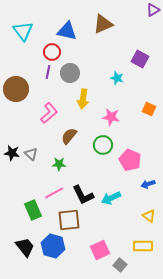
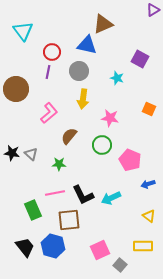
blue triangle: moved 20 px right, 14 px down
gray circle: moved 9 px right, 2 px up
pink star: moved 1 px left, 1 px down
green circle: moved 1 px left
pink line: moved 1 px right; rotated 18 degrees clockwise
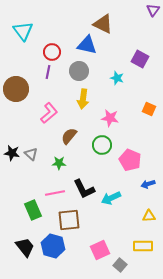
purple triangle: rotated 24 degrees counterclockwise
brown triangle: rotated 50 degrees clockwise
green star: moved 1 px up
black L-shape: moved 1 px right, 6 px up
yellow triangle: rotated 40 degrees counterclockwise
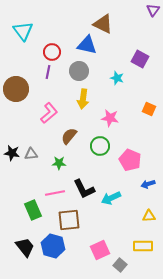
green circle: moved 2 px left, 1 px down
gray triangle: rotated 48 degrees counterclockwise
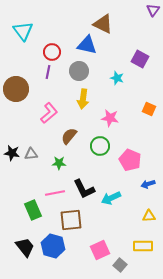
brown square: moved 2 px right
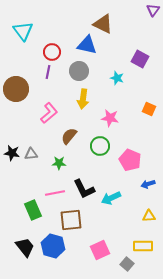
gray square: moved 7 px right, 1 px up
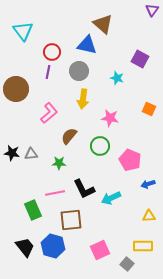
purple triangle: moved 1 px left
brown triangle: rotated 15 degrees clockwise
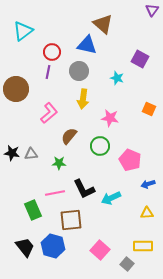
cyan triangle: rotated 30 degrees clockwise
yellow triangle: moved 2 px left, 3 px up
pink square: rotated 24 degrees counterclockwise
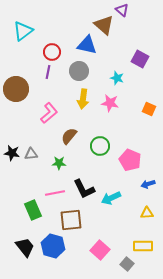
purple triangle: moved 30 px left; rotated 24 degrees counterclockwise
brown triangle: moved 1 px right, 1 px down
pink star: moved 15 px up
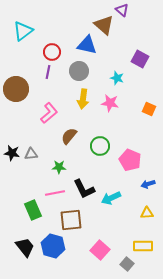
green star: moved 4 px down
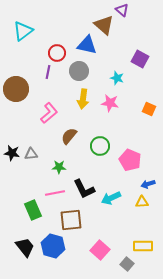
red circle: moved 5 px right, 1 px down
yellow triangle: moved 5 px left, 11 px up
